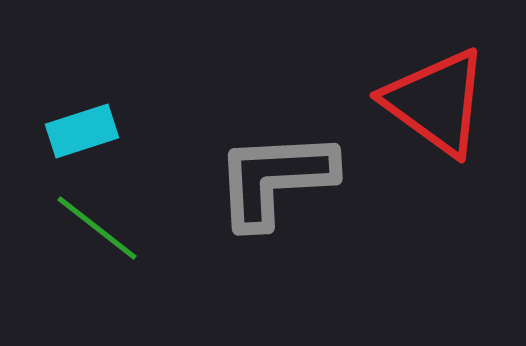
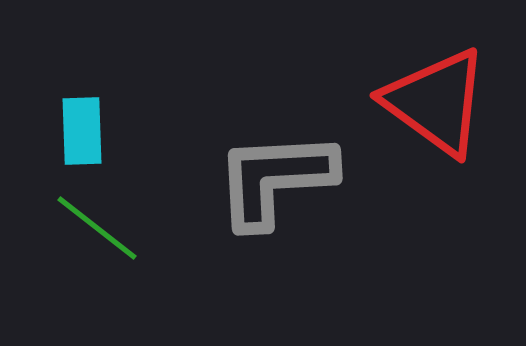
cyan rectangle: rotated 74 degrees counterclockwise
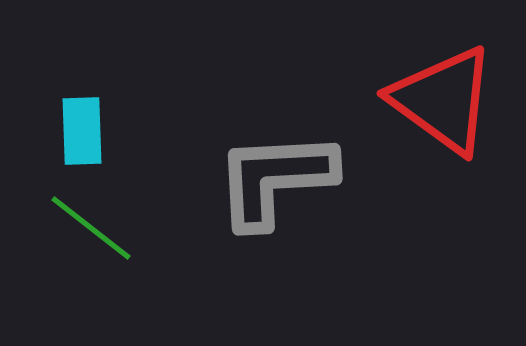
red triangle: moved 7 px right, 2 px up
green line: moved 6 px left
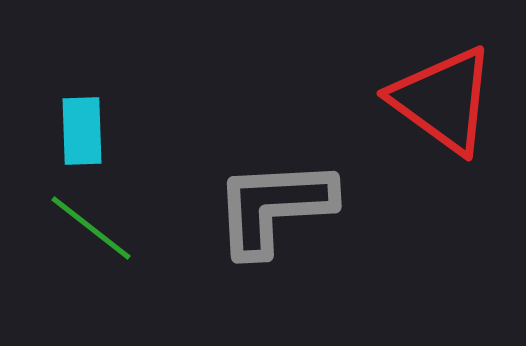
gray L-shape: moved 1 px left, 28 px down
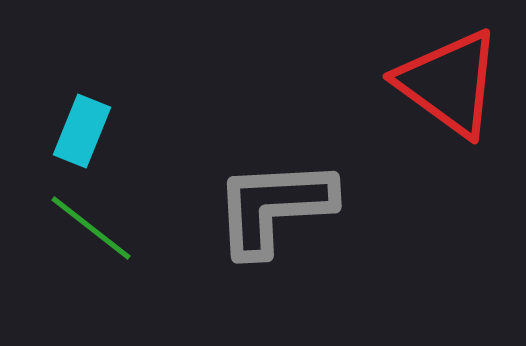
red triangle: moved 6 px right, 17 px up
cyan rectangle: rotated 24 degrees clockwise
